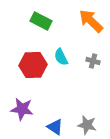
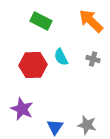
gray cross: moved 2 px up
purple star: rotated 15 degrees clockwise
blue triangle: rotated 30 degrees clockwise
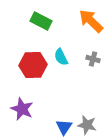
blue triangle: moved 9 px right
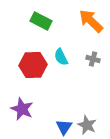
gray star: rotated 12 degrees clockwise
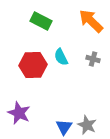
purple star: moved 3 px left, 4 px down
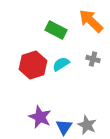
green rectangle: moved 15 px right, 9 px down
cyan semicircle: moved 7 px down; rotated 84 degrees clockwise
red hexagon: rotated 16 degrees counterclockwise
purple star: moved 21 px right, 4 px down
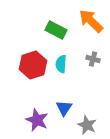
cyan semicircle: rotated 54 degrees counterclockwise
purple star: moved 3 px left, 3 px down
blue triangle: moved 19 px up
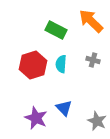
gray cross: moved 1 px down
blue triangle: rotated 18 degrees counterclockwise
purple star: moved 1 px left, 2 px up
gray star: moved 10 px right, 4 px up
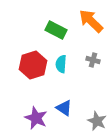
blue triangle: rotated 12 degrees counterclockwise
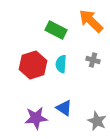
purple star: rotated 30 degrees counterclockwise
